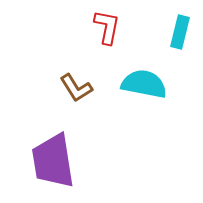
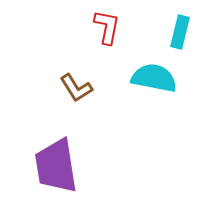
cyan semicircle: moved 10 px right, 6 px up
purple trapezoid: moved 3 px right, 5 px down
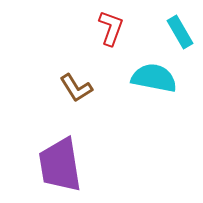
red L-shape: moved 4 px right, 1 px down; rotated 9 degrees clockwise
cyan rectangle: rotated 44 degrees counterclockwise
purple trapezoid: moved 4 px right, 1 px up
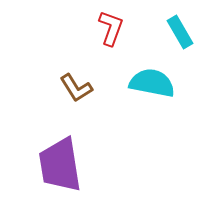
cyan semicircle: moved 2 px left, 5 px down
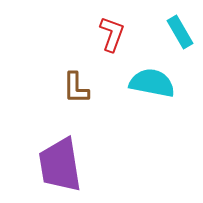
red L-shape: moved 1 px right, 6 px down
brown L-shape: rotated 32 degrees clockwise
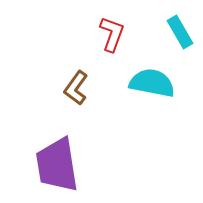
brown L-shape: rotated 36 degrees clockwise
purple trapezoid: moved 3 px left
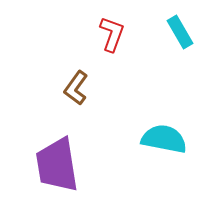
cyan semicircle: moved 12 px right, 56 px down
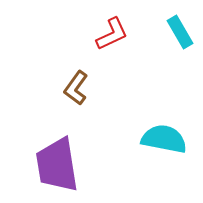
red L-shape: rotated 45 degrees clockwise
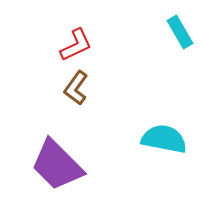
red L-shape: moved 36 px left, 11 px down
purple trapezoid: rotated 36 degrees counterclockwise
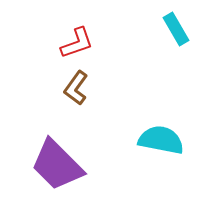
cyan rectangle: moved 4 px left, 3 px up
red L-shape: moved 1 px right, 2 px up; rotated 6 degrees clockwise
cyan semicircle: moved 3 px left, 1 px down
